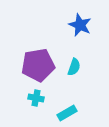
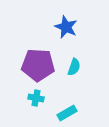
blue star: moved 14 px left, 2 px down
purple pentagon: rotated 12 degrees clockwise
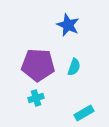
blue star: moved 2 px right, 2 px up
cyan cross: rotated 28 degrees counterclockwise
cyan rectangle: moved 17 px right
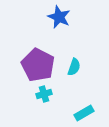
blue star: moved 9 px left, 8 px up
purple pentagon: rotated 24 degrees clockwise
cyan cross: moved 8 px right, 4 px up
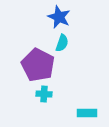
cyan semicircle: moved 12 px left, 24 px up
cyan cross: rotated 21 degrees clockwise
cyan rectangle: moved 3 px right; rotated 30 degrees clockwise
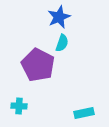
blue star: rotated 25 degrees clockwise
cyan cross: moved 25 px left, 12 px down
cyan rectangle: moved 3 px left; rotated 12 degrees counterclockwise
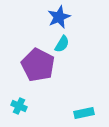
cyan semicircle: moved 1 px down; rotated 12 degrees clockwise
cyan cross: rotated 21 degrees clockwise
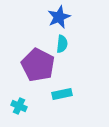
cyan semicircle: rotated 24 degrees counterclockwise
cyan rectangle: moved 22 px left, 19 px up
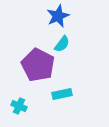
blue star: moved 1 px left, 1 px up
cyan semicircle: rotated 30 degrees clockwise
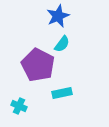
cyan rectangle: moved 1 px up
